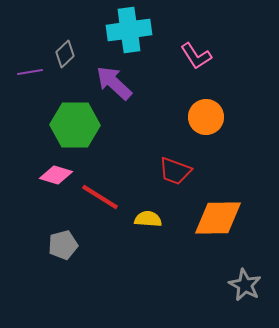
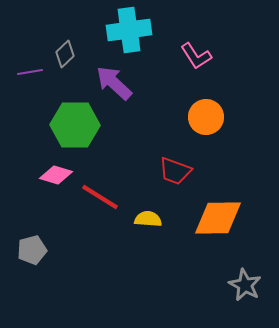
gray pentagon: moved 31 px left, 5 px down
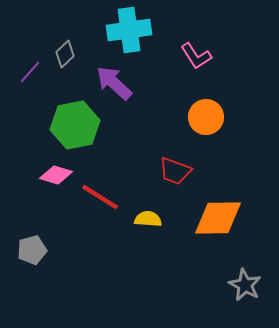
purple line: rotated 40 degrees counterclockwise
green hexagon: rotated 12 degrees counterclockwise
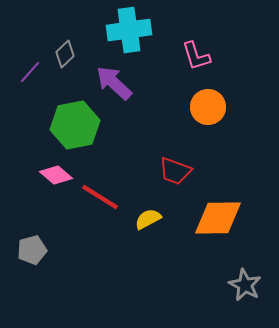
pink L-shape: rotated 16 degrees clockwise
orange circle: moved 2 px right, 10 px up
pink diamond: rotated 24 degrees clockwise
yellow semicircle: rotated 32 degrees counterclockwise
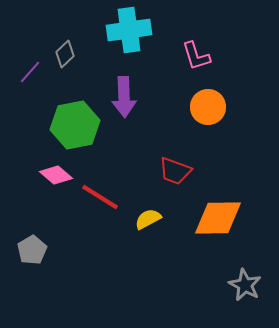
purple arrow: moved 10 px right, 14 px down; rotated 135 degrees counterclockwise
gray pentagon: rotated 16 degrees counterclockwise
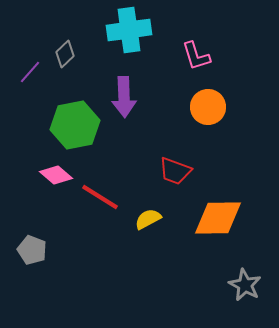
gray pentagon: rotated 20 degrees counterclockwise
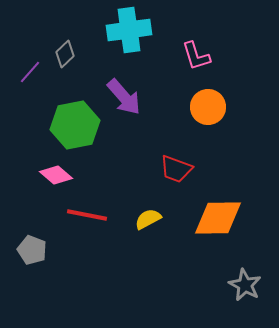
purple arrow: rotated 39 degrees counterclockwise
red trapezoid: moved 1 px right, 2 px up
red line: moved 13 px left, 18 px down; rotated 21 degrees counterclockwise
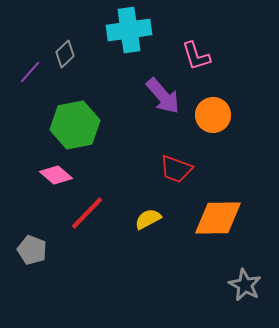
purple arrow: moved 39 px right, 1 px up
orange circle: moved 5 px right, 8 px down
red line: moved 2 px up; rotated 57 degrees counterclockwise
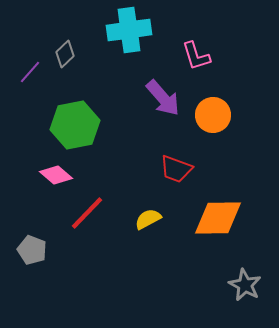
purple arrow: moved 2 px down
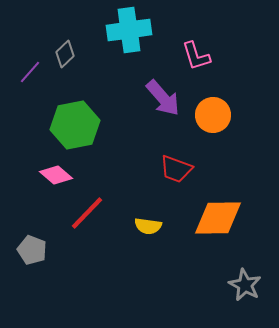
yellow semicircle: moved 7 px down; rotated 144 degrees counterclockwise
